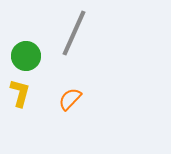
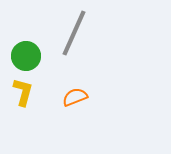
yellow L-shape: moved 3 px right, 1 px up
orange semicircle: moved 5 px right, 2 px up; rotated 25 degrees clockwise
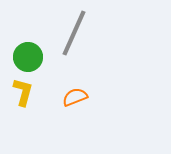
green circle: moved 2 px right, 1 px down
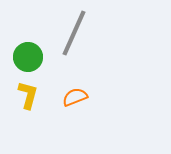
yellow L-shape: moved 5 px right, 3 px down
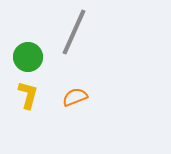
gray line: moved 1 px up
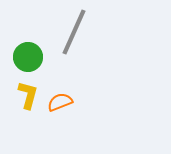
orange semicircle: moved 15 px left, 5 px down
